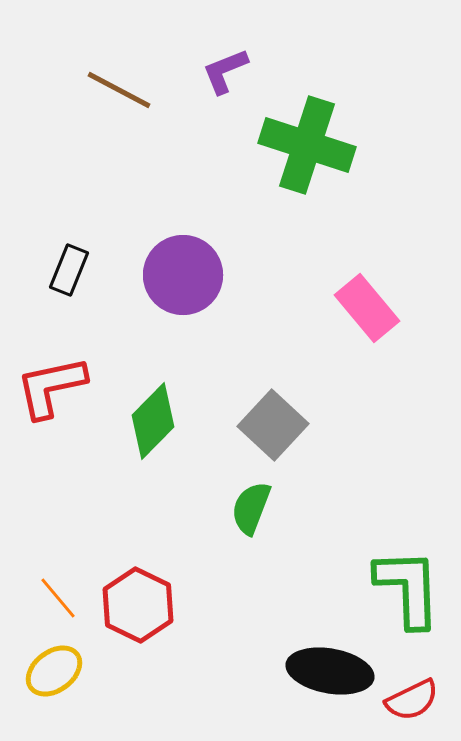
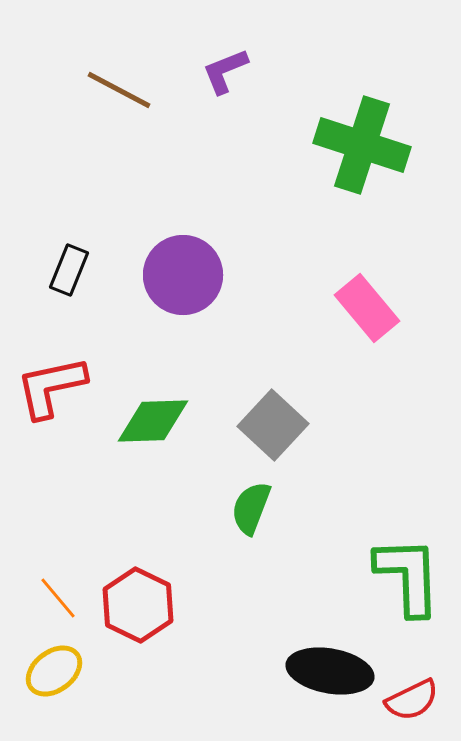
green cross: moved 55 px right
green diamond: rotated 44 degrees clockwise
green L-shape: moved 12 px up
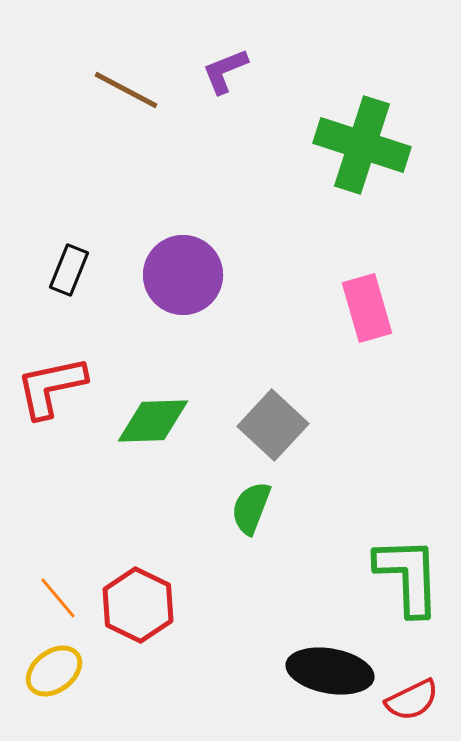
brown line: moved 7 px right
pink rectangle: rotated 24 degrees clockwise
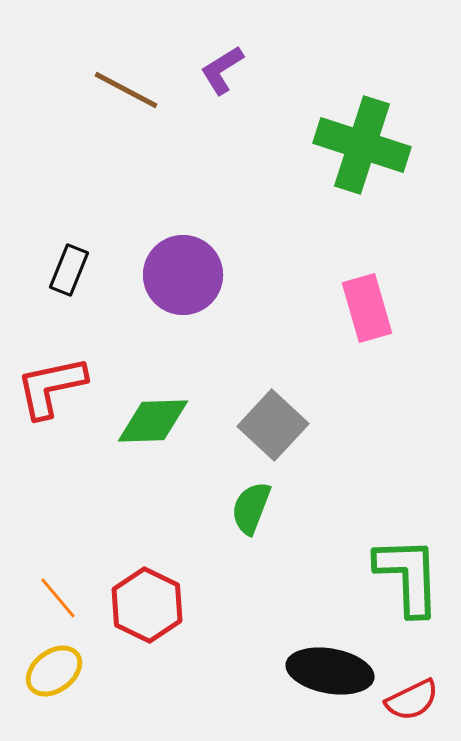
purple L-shape: moved 3 px left, 1 px up; rotated 10 degrees counterclockwise
red hexagon: moved 9 px right
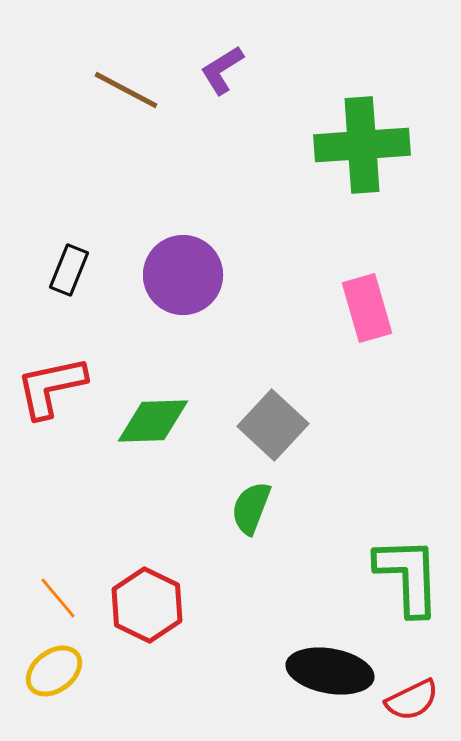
green cross: rotated 22 degrees counterclockwise
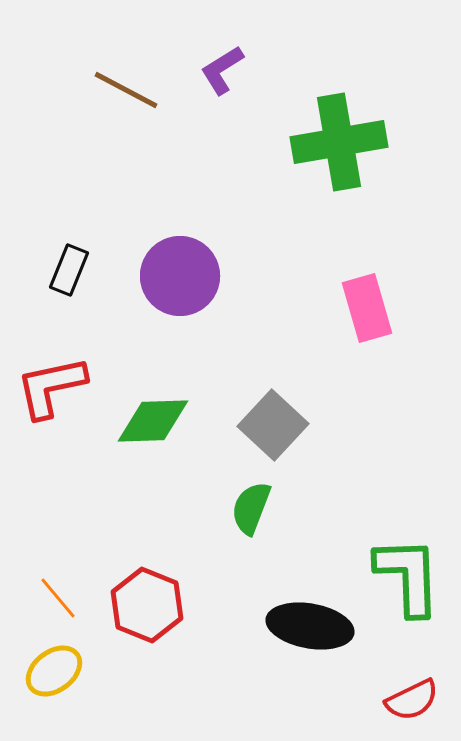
green cross: moved 23 px left, 3 px up; rotated 6 degrees counterclockwise
purple circle: moved 3 px left, 1 px down
red hexagon: rotated 4 degrees counterclockwise
black ellipse: moved 20 px left, 45 px up
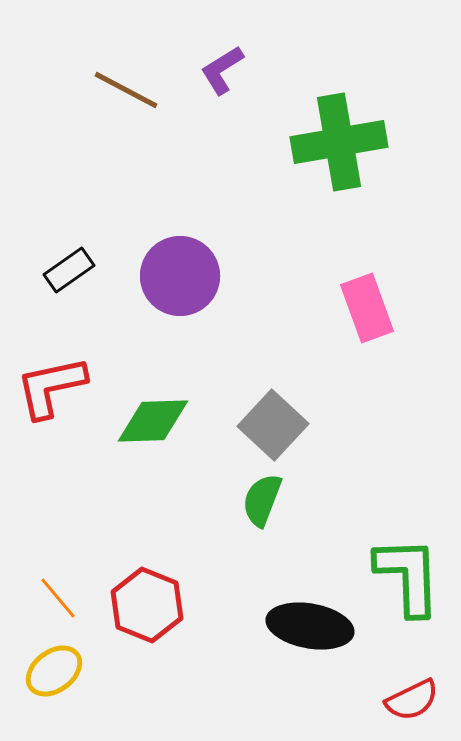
black rectangle: rotated 33 degrees clockwise
pink rectangle: rotated 4 degrees counterclockwise
green semicircle: moved 11 px right, 8 px up
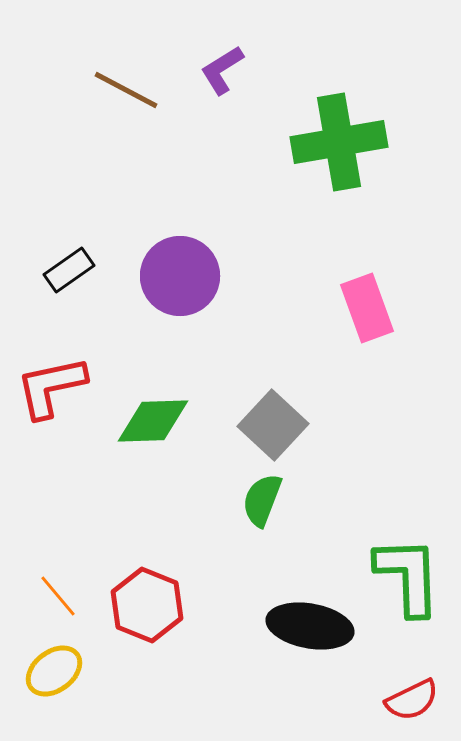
orange line: moved 2 px up
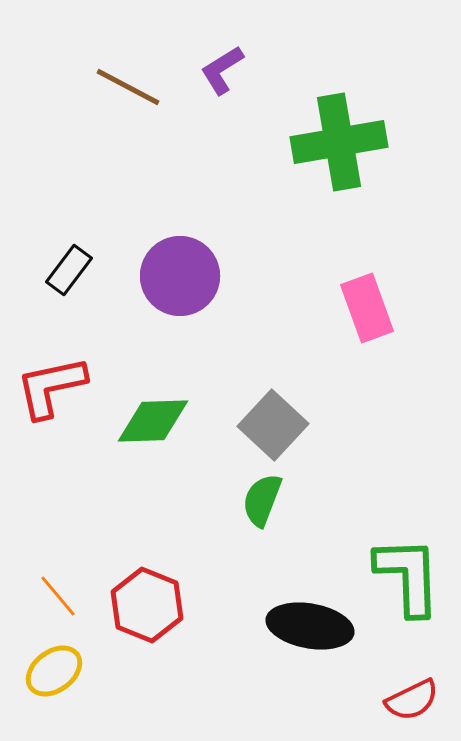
brown line: moved 2 px right, 3 px up
black rectangle: rotated 18 degrees counterclockwise
